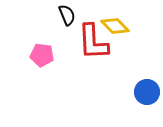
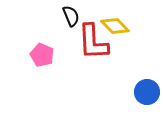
black semicircle: moved 4 px right, 1 px down
pink pentagon: rotated 15 degrees clockwise
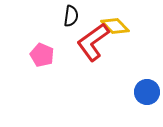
black semicircle: rotated 30 degrees clockwise
red L-shape: rotated 57 degrees clockwise
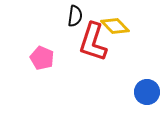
black semicircle: moved 4 px right
red L-shape: rotated 36 degrees counterclockwise
pink pentagon: moved 3 px down
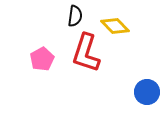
red L-shape: moved 7 px left, 11 px down
pink pentagon: moved 1 px down; rotated 20 degrees clockwise
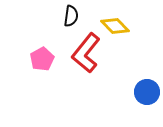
black semicircle: moved 4 px left
red L-shape: rotated 21 degrees clockwise
